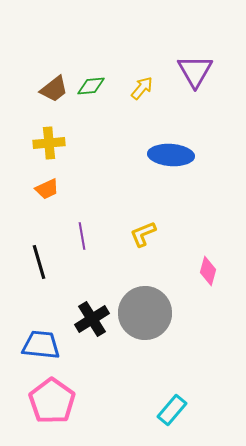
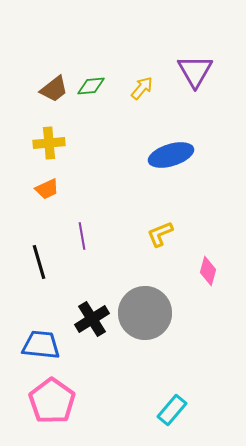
blue ellipse: rotated 21 degrees counterclockwise
yellow L-shape: moved 17 px right
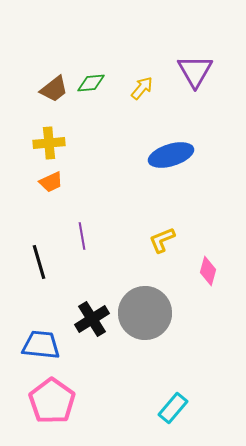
green diamond: moved 3 px up
orange trapezoid: moved 4 px right, 7 px up
yellow L-shape: moved 2 px right, 6 px down
cyan rectangle: moved 1 px right, 2 px up
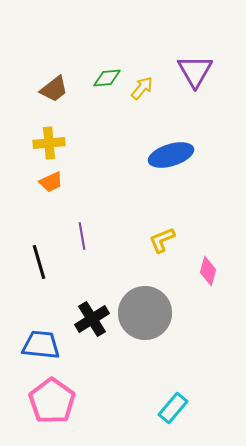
green diamond: moved 16 px right, 5 px up
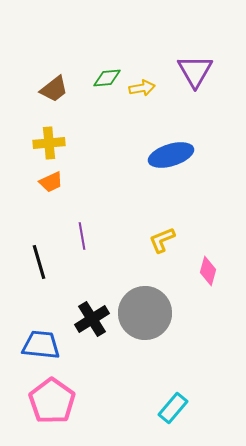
yellow arrow: rotated 40 degrees clockwise
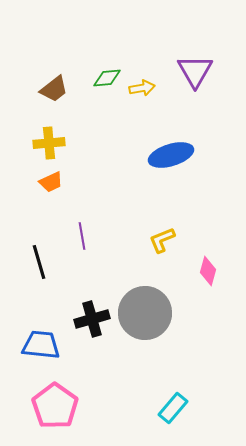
black cross: rotated 16 degrees clockwise
pink pentagon: moved 3 px right, 5 px down
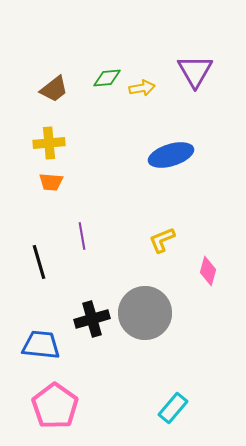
orange trapezoid: rotated 30 degrees clockwise
